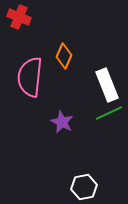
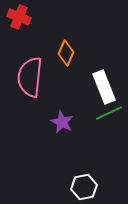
orange diamond: moved 2 px right, 3 px up
white rectangle: moved 3 px left, 2 px down
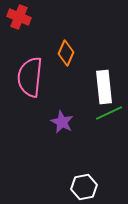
white rectangle: rotated 16 degrees clockwise
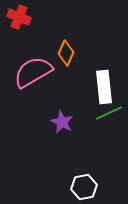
pink semicircle: moved 3 px right, 5 px up; rotated 54 degrees clockwise
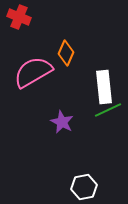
green line: moved 1 px left, 3 px up
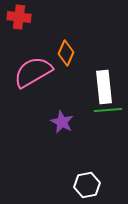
red cross: rotated 15 degrees counterclockwise
green line: rotated 20 degrees clockwise
white hexagon: moved 3 px right, 2 px up
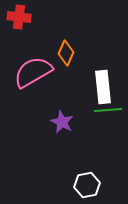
white rectangle: moved 1 px left
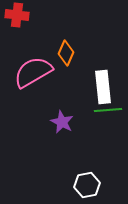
red cross: moved 2 px left, 2 px up
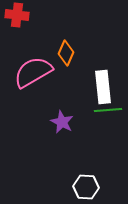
white hexagon: moved 1 px left, 2 px down; rotated 15 degrees clockwise
